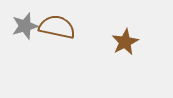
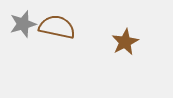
gray star: moved 2 px left, 2 px up
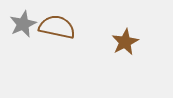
gray star: rotated 8 degrees counterclockwise
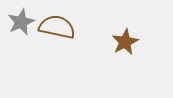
gray star: moved 2 px left, 2 px up
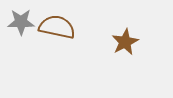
gray star: rotated 24 degrees clockwise
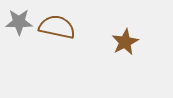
gray star: moved 2 px left
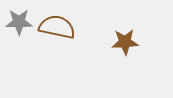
brown star: rotated 24 degrees clockwise
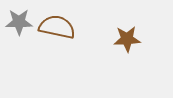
brown star: moved 2 px right, 3 px up
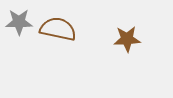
brown semicircle: moved 1 px right, 2 px down
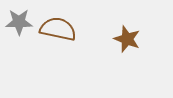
brown star: rotated 24 degrees clockwise
